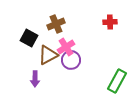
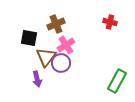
red cross: rotated 16 degrees clockwise
black square: rotated 18 degrees counterclockwise
pink cross: moved 2 px up
brown triangle: moved 2 px left, 2 px down; rotated 25 degrees counterclockwise
purple circle: moved 10 px left, 3 px down
purple arrow: moved 2 px right; rotated 14 degrees counterclockwise
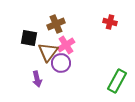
brown triangle: moved 2 px right, 5 px up
